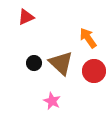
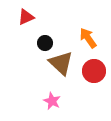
black circle: moved 11 px right, 20 px up
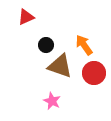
orange arrow: moved 4 px left, 7 px down
black circle: moved 1 px right, 2 px down
brown triangle: moved 1 px left, 3 px down; rotated 24 degrees counterclockwise
red circle: moved 2 px down
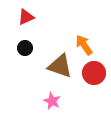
black circle: moved 21 px left, 3 px down
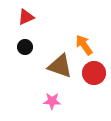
black circle: moved 1 px up
pink star: rotated 24 degrees counterclockwise
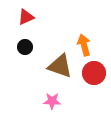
orange arrow: rotated 20 degrees clockwise
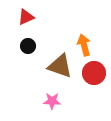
black circle: moved 3 px right, 1 px up
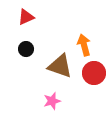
black circle: moved 2 px left, 3 px down
pink star: rotated 18 degrees counterclockwise
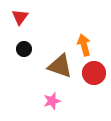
red triangle: moved 6 px left; rotated 30 degrees counterclockwise
black circle: moved 2 px left
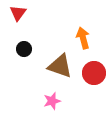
red triangle: moved 2 px left, 4 px up
orange arrow: moved 1 px left, 7 px up
